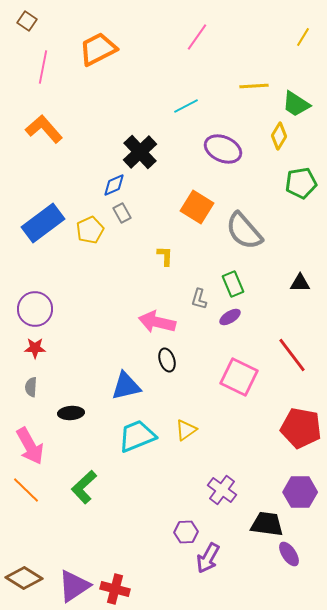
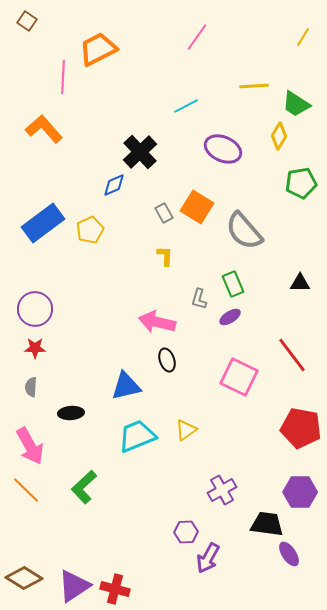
pink line at (43, 67): moved 20 px right, 10 px down; rotated 8 degrees counterclockwise
gray rectangle at (122, 213): moved 42 px right
purple cross at (222, 490): rotated 24 degrees clockwise
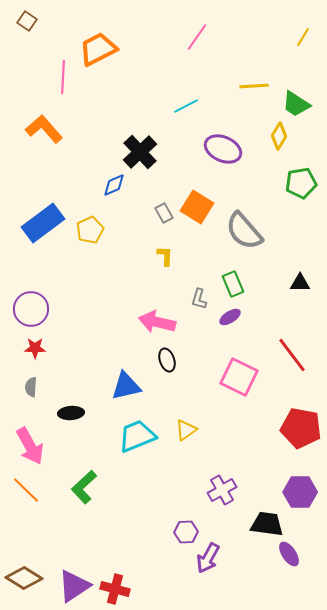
purple circle at (35, 309): moved 4 px left
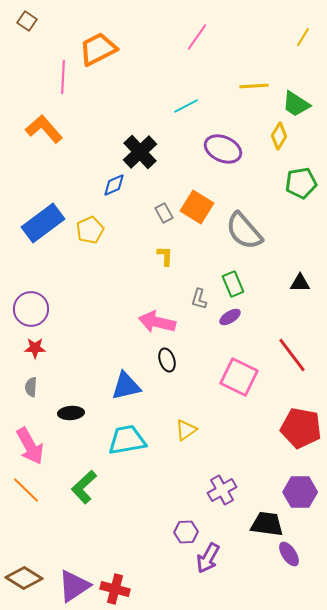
cyan trapezoid at (137, 436): moved 10 px left, 4 px down; rotated 12 degrees clockwise
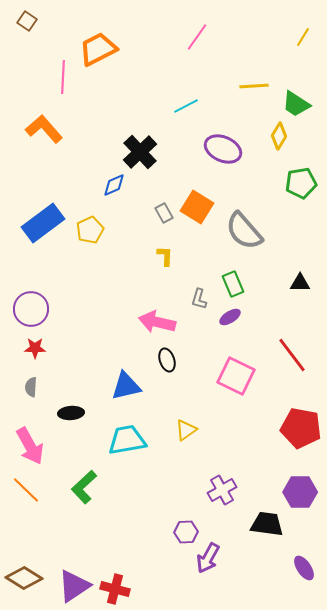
pink square at (239, 377): moved 3 px left, 1 px up
purple ellipse at (289, 554): moved 15 px right, 14 px down
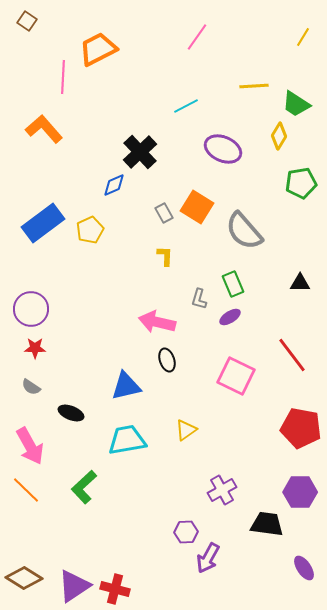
gray semicircle at (31, 387): rotated 60 degrees counterclockwise
black ellipse at (71, 413): rotated 25 degrees clockwise
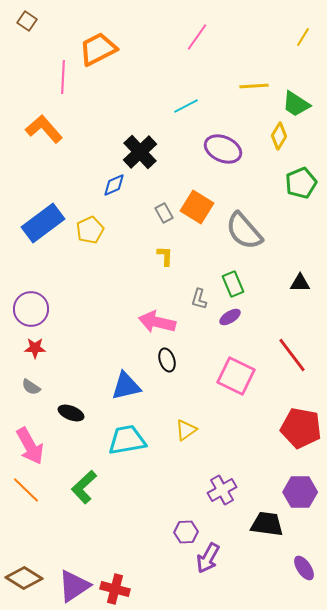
green pentagon at (301, 183): rotated 12 degrees counterclockwise
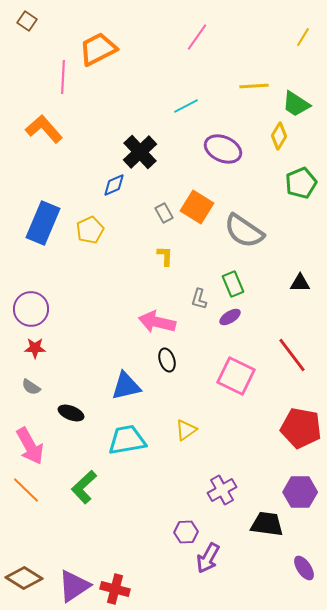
blue rectangle at (43, 223): rotated 30 degrees counterclockwise
gray semicircle at (244, 231): rotated 15 degrees counterclockwise
